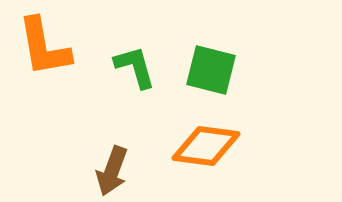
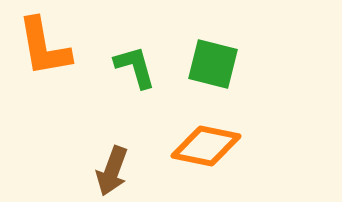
green square: moved 2 px right, 6 px up
orange diamond: rotated 4 degrees clockwise
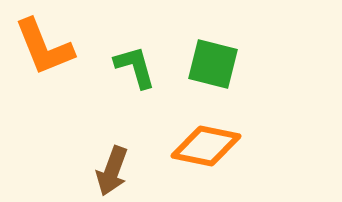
orange L-shape: rotated 12 degrees counterclockwise
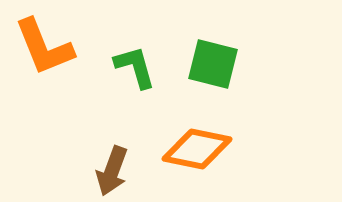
orange diamond: moved 9 px left, 3 px down
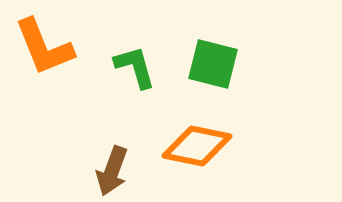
orange diamond: moved 3 px up
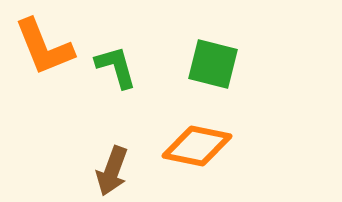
green L-shape: moved 19 px left
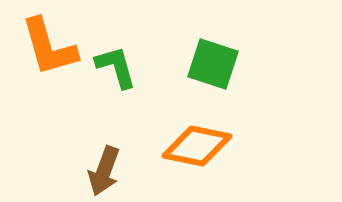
orange L-shape: moved 5 px right; rotated 6 degrees clockwise
green square: rotated 4 degrees clockwise
brown arrow: moved 8 px left
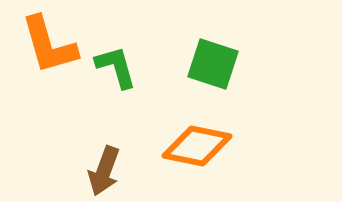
orange L-shape: moved 2 px up
